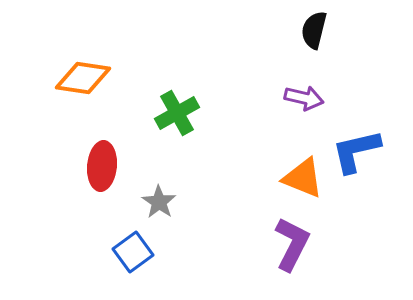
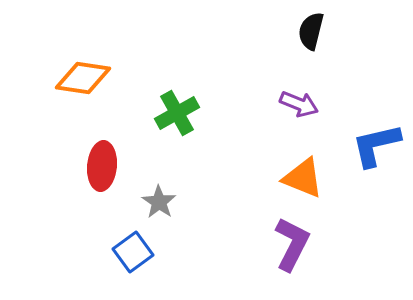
black semicircle: moved 3 px left, 1 px down
purple arrow: moved 5 px left, 6 px down; rotated 9 degrees clockwise
blue L-shape: moved 20 px right, 6 px up
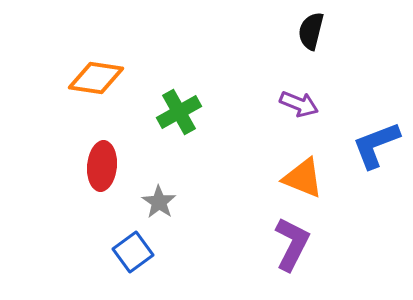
orange diamond: moved 13 px right
green cross: moved 2 px right, 1 px up
blue L-shape: rotated 8 degrees counterclockwise
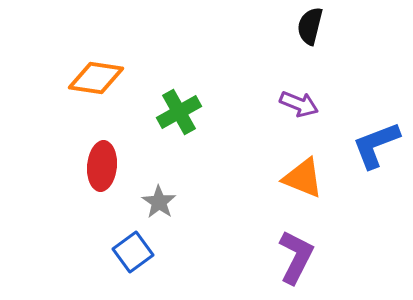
black semicircle: moved 1 px left, 5 px up
purple L-shape: moved 4 px right, 13 px down
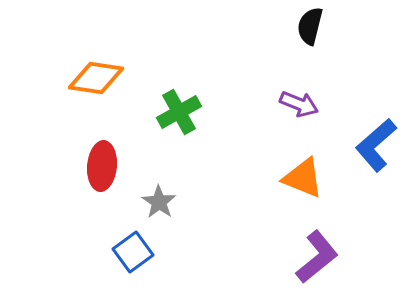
blue L-shape: rotated 20 degrees counterclockwise
purple L-shape: moved 21 px right; rotated 24 degrees clockwise
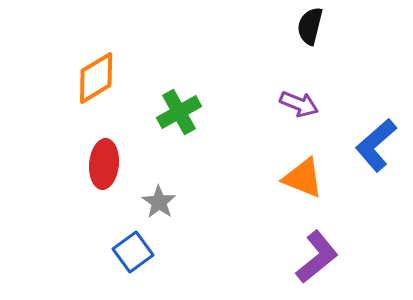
orange diamond: rotated 40 degrees counterclockwise
red ellipse: moved 2 px right, 2 px up
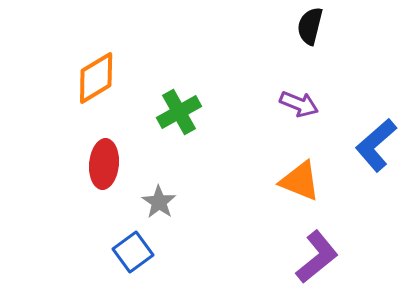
orange triangle: moved 3 px left, 3 px down
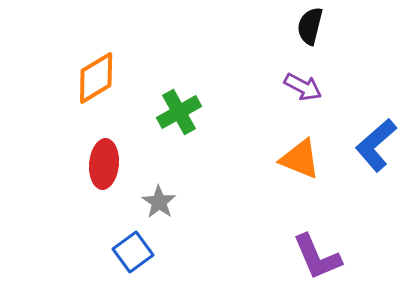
purple arrow: moved 4 px right, 17 px up; rotated 6 degrees clockwise
orange triangle: moved 22 px up
purple L-shape: rotated 106 degrees clockwise
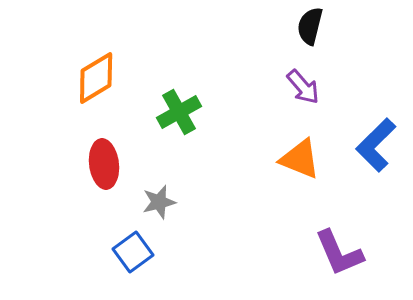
purple arrow: rotated 21 degrees clockwise
blue L-shape: rotated 4 degrees counterclockwise
red ellipse: rotated 12 degrees counterclockwise
gray star: rotated 24 degrees clockwise
purple L-shape: moved 22 px right, 4 px up
